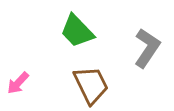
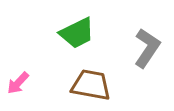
green trapezoid: moved 2 px down; rotated 72 degrees counterclockwise
brown trapezoid: rotated 54 degrees counterclockwise
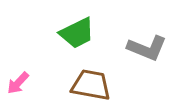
gray L-shape: rotated 78 degrees clockwise
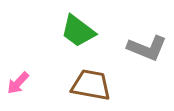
green trapezoid: moved 1 px right, 2 px up; rotated 63 degrees clockwise
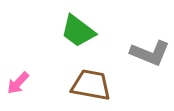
gray L-shape: moved 3 px right, 5 px down
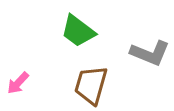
brown trapezoid: rotated 84 degrees counterclockwise
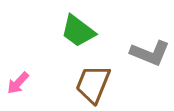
brown trapezoid: moved 2 px right, 1 px up; rotated 6 degrees clockwise
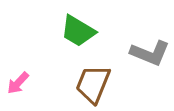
green trapezoid: rotated 6 degrees counterclockwise
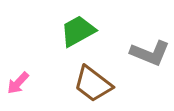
green trapezoid: rotated 120 degrees clockwise
brown trapezoid: rotated 75 degrees counterclockwise
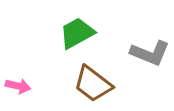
green trapezoid: moved 1 px left, 2 px down
pink arrow: moved 3 px down; rotated 120 degrees counterclockwise
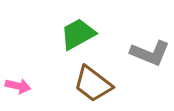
green trapezoid: moved 1 px right, 1 px down
